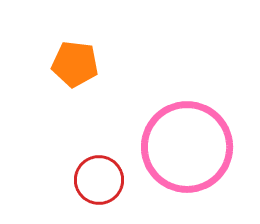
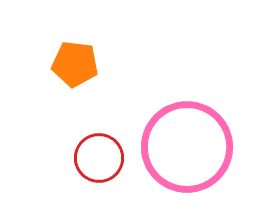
red circle: moved 22 px up
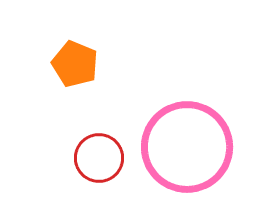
orange pentagon: rotated 15 degrees clockwise
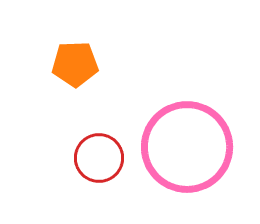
orange pentagon: rotated 24 degrees counterclockwise
